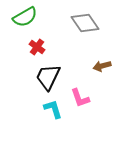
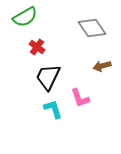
gray diamond: moved 7 px right, 5 px down
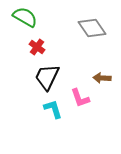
green semicircle: rotated 120 degrees counterclockwise
brown arrow: moved 12 px down; rotated 18 degrees clockwise
black trapezoid: moved 1 px left
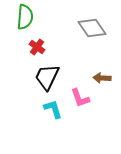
green semicircle: rotated 65 degrees clockwise
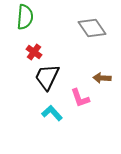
red cross: moved 3 px left, 5 px down
cyan L-shape: moved 1 px left, 4 px down; rotated 25 degrees counterclockwise
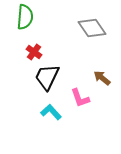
brown arrow: rotated 36 degrees clockwise
cyan L-shape: moved 1 px left, 1 px up
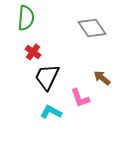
green semicircle: moved 1 px right, 1 px down
red cross: moved 1 px left
cyan L-shape: rotated 20 degrees counterclockwise
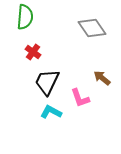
green semicircle: moved 1 px left, 1 px up
black trapezoid: moved 5 px down
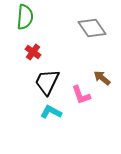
pink L-shape: moved 1 px right, 3 px up
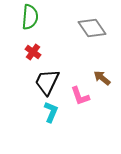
green semicircle: moved 5 px right
pink L-shape: moved 1 px left, 1 px down
cyan L-shape: rotated 85 degrees clockwise
